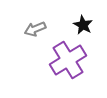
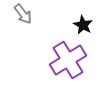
gray arrow: moved 12 px left, 15 px up; rotated 105 degrees counterclockwise
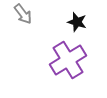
black star: moved 6 px left, 3 px up; rotated 12 degrees counterclockwise
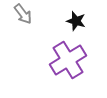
black star: moved 1 px left, 1 px up
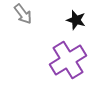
black star: moved 1 px up
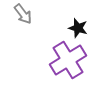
black star: moved 2 px right, 8 px down
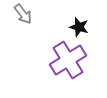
black star: moved 1 px right, 1 px up
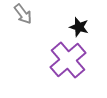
purple cross: rotated 9 degrees counterclockwise
